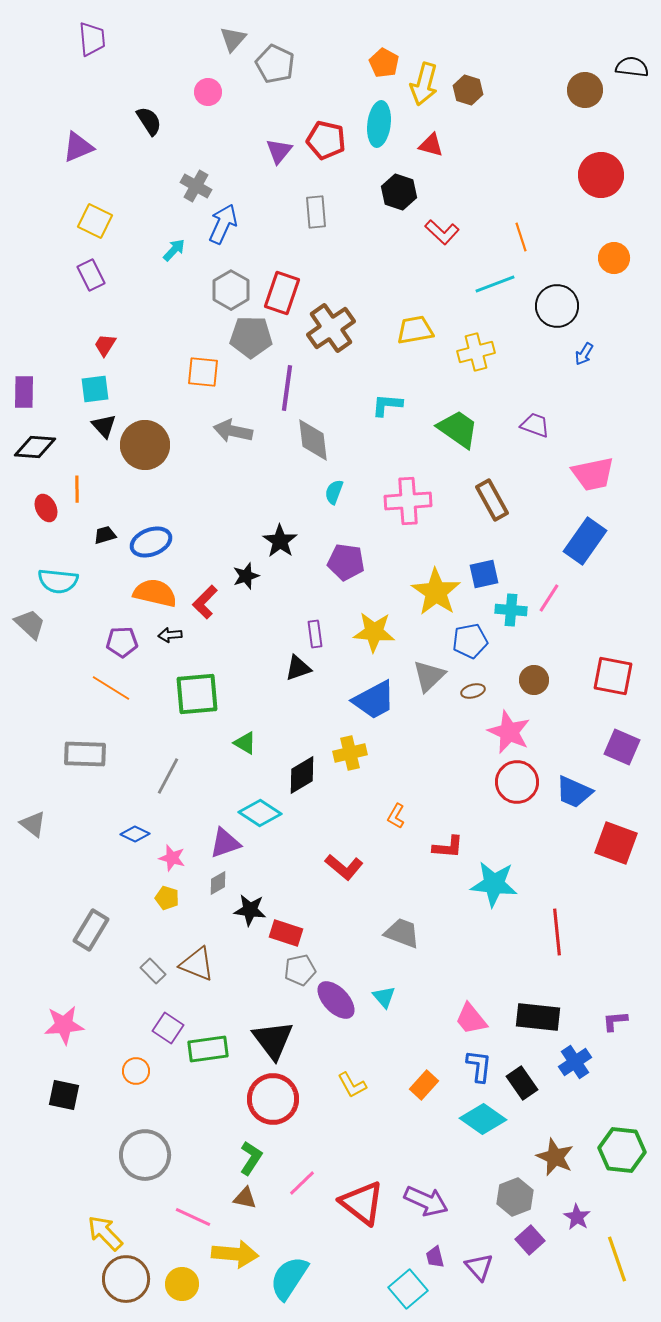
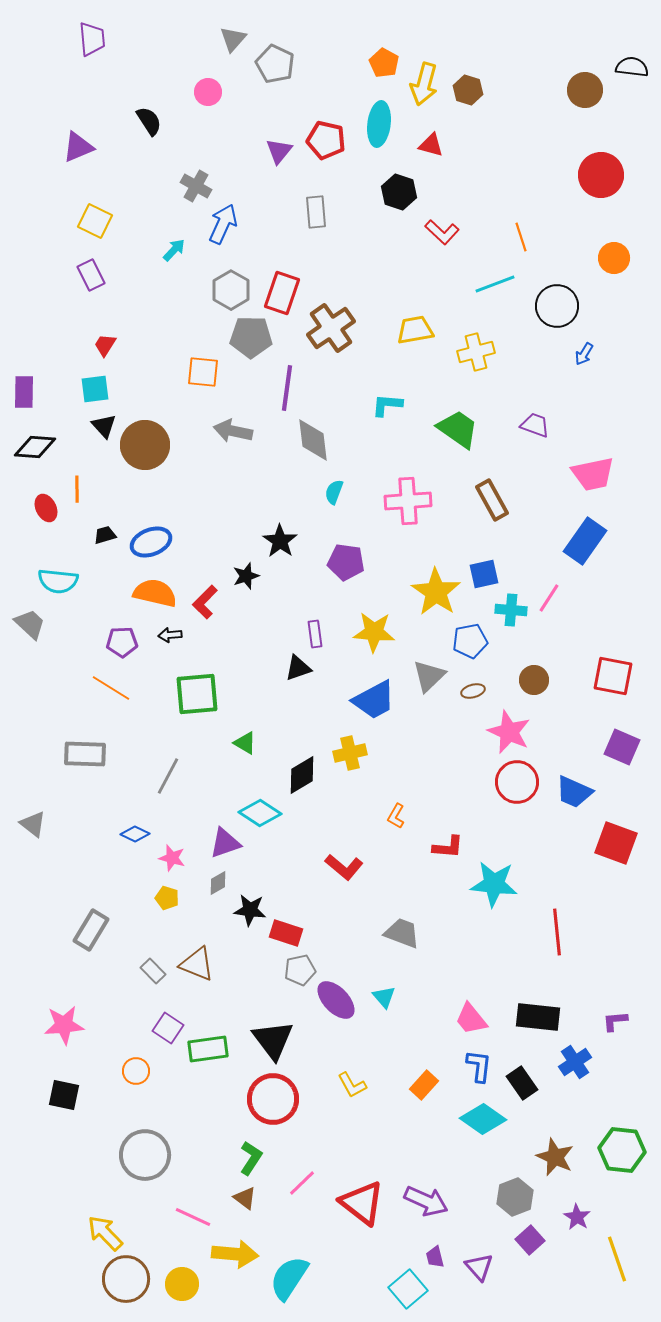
brown triangle at (245, 1198): rotated 25 degrees clockwise
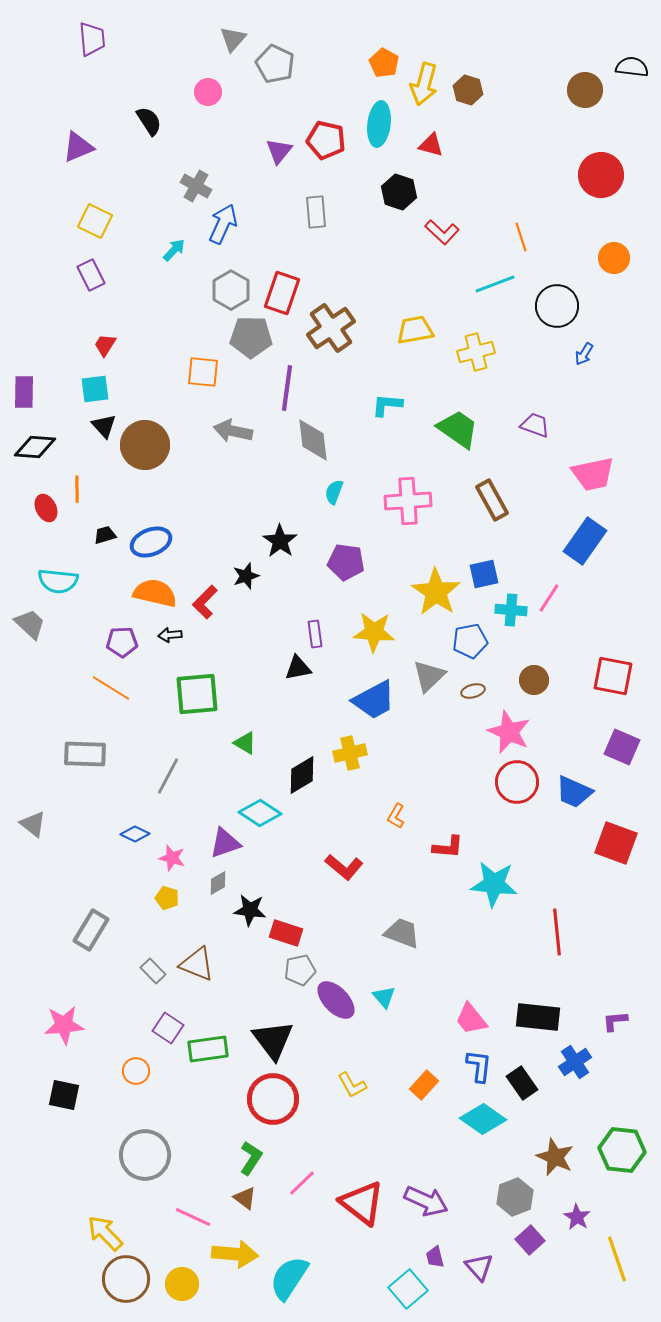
black triangle at (298, 668): rotated 8 degrees clockwise
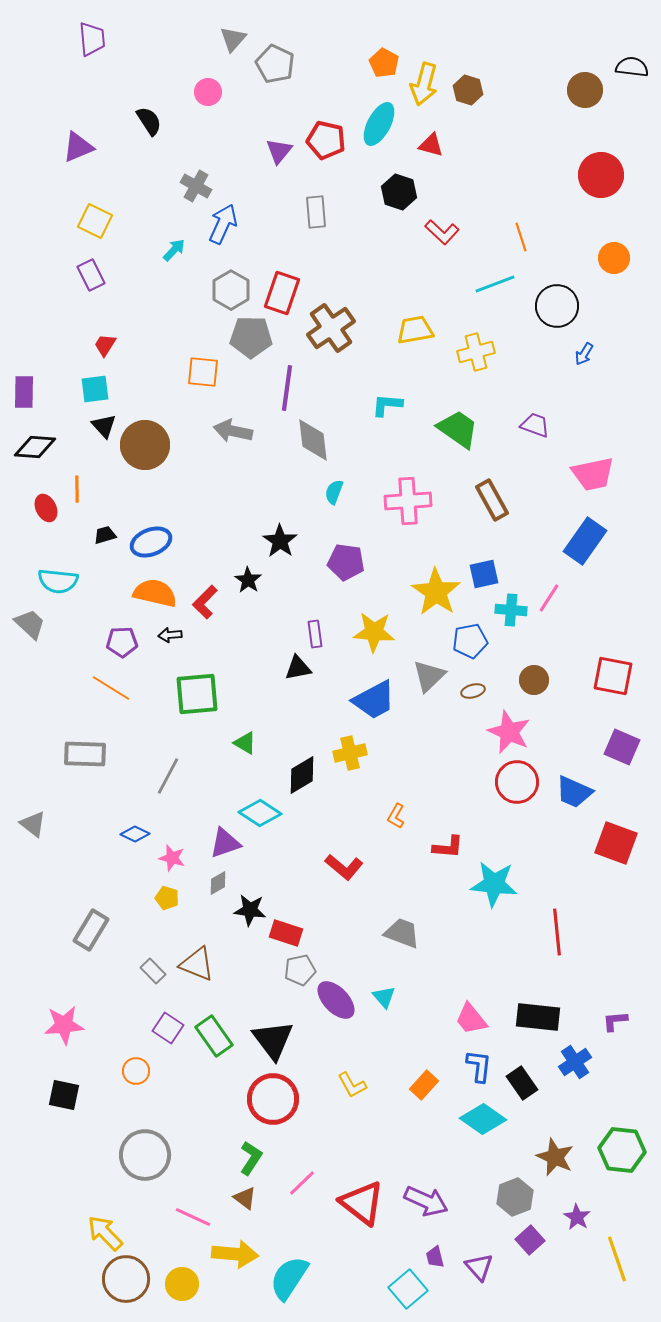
cyan ellipse at (379, 124): rotated 21 degrees clockwise
black star at (246, 576): moved 2 px right, 4 px down; rotated 20 degrees counterclockwise
green rectangle at (208, 1049): moved 6 px right, 13 px up; rotated 63 degrees clockwise
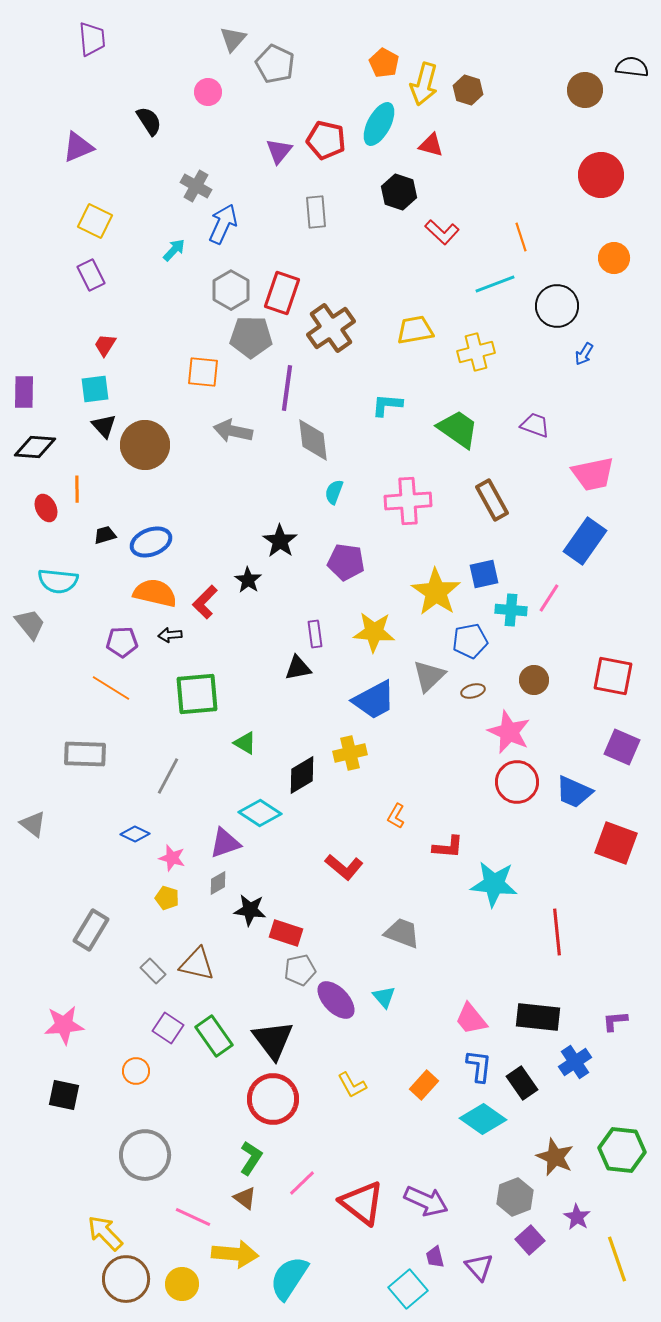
gray trapezoid at (30, 624): rotated 8 degrees clockwise
brown triangle at (197, 964): rotated 9 degrees counterclockwise
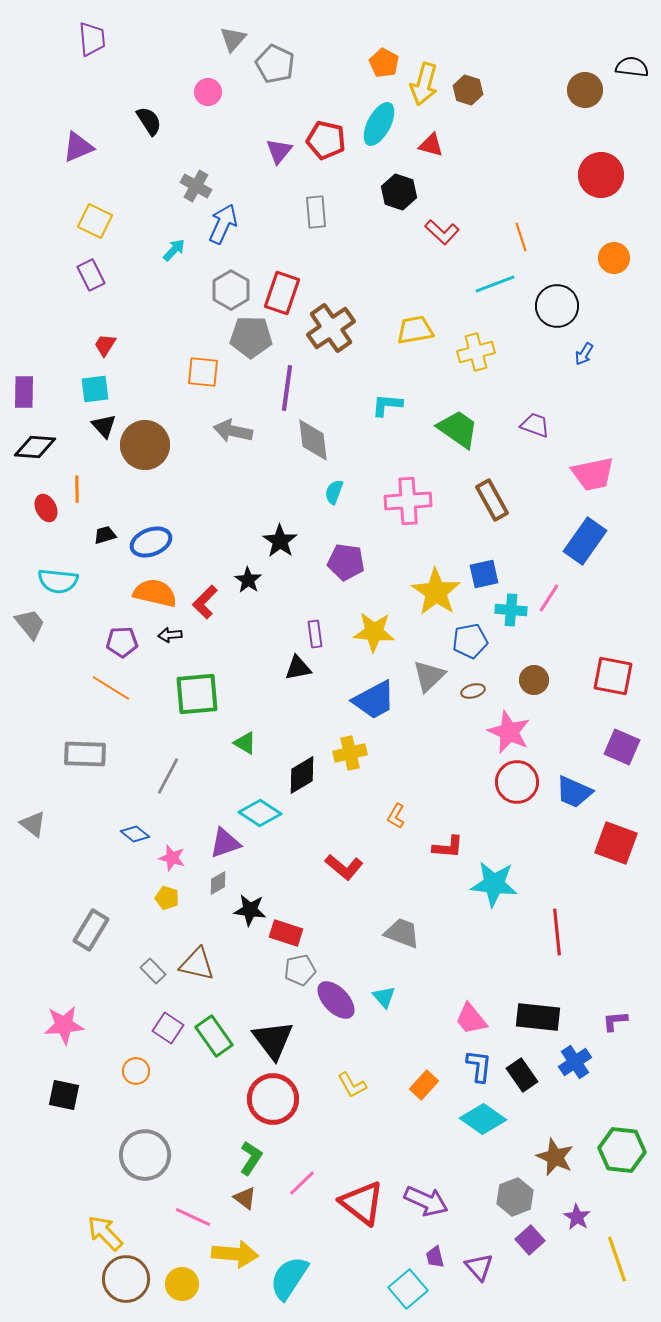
blue diamond at (135, 834): rotated 12 degrees clockwise
black rectangle at (522, 1083): moved 8 px up
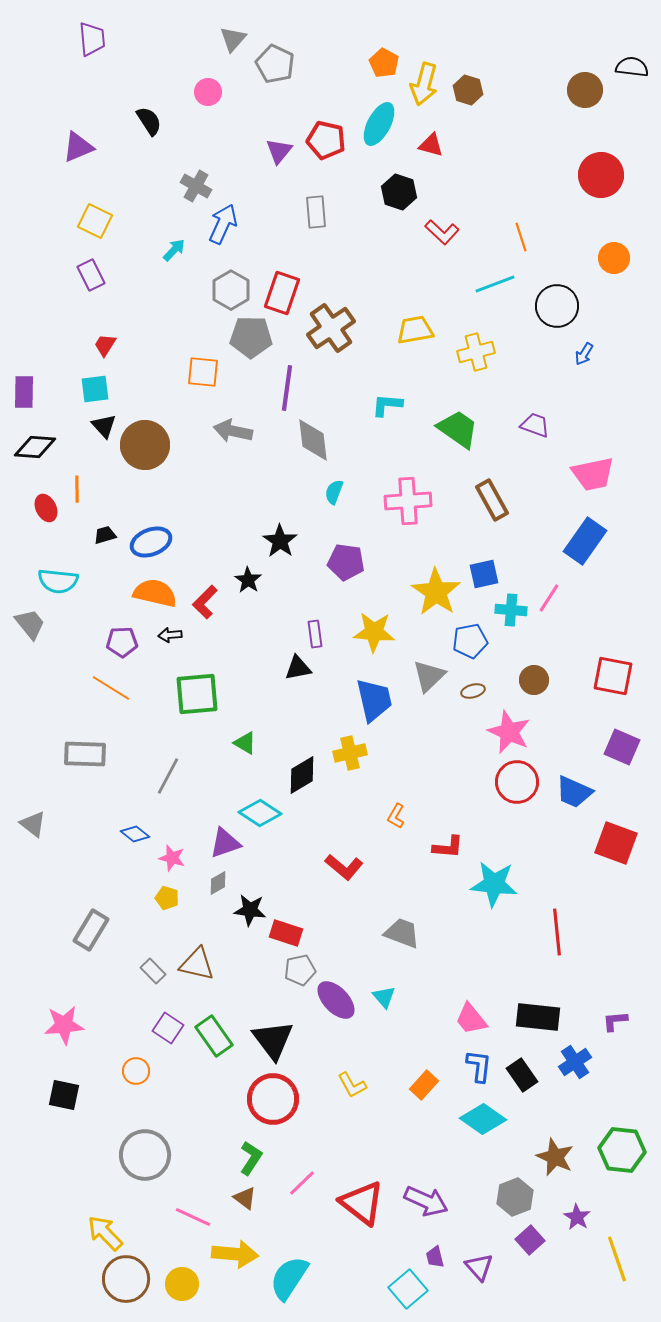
blue trapezoid at (374, 700): rotated 75 degrees counterclockwise
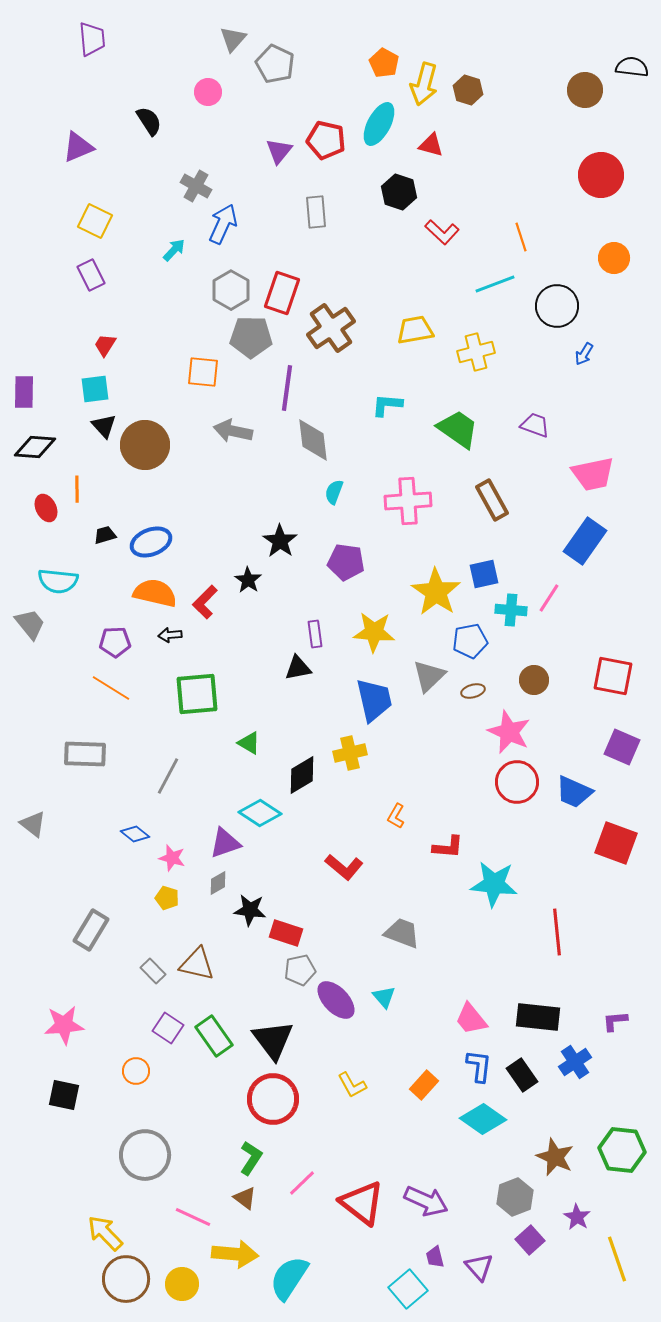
purple pentagon at (122, 642): moved 7 px left
green triangle at (245, 743): moved 4 px right
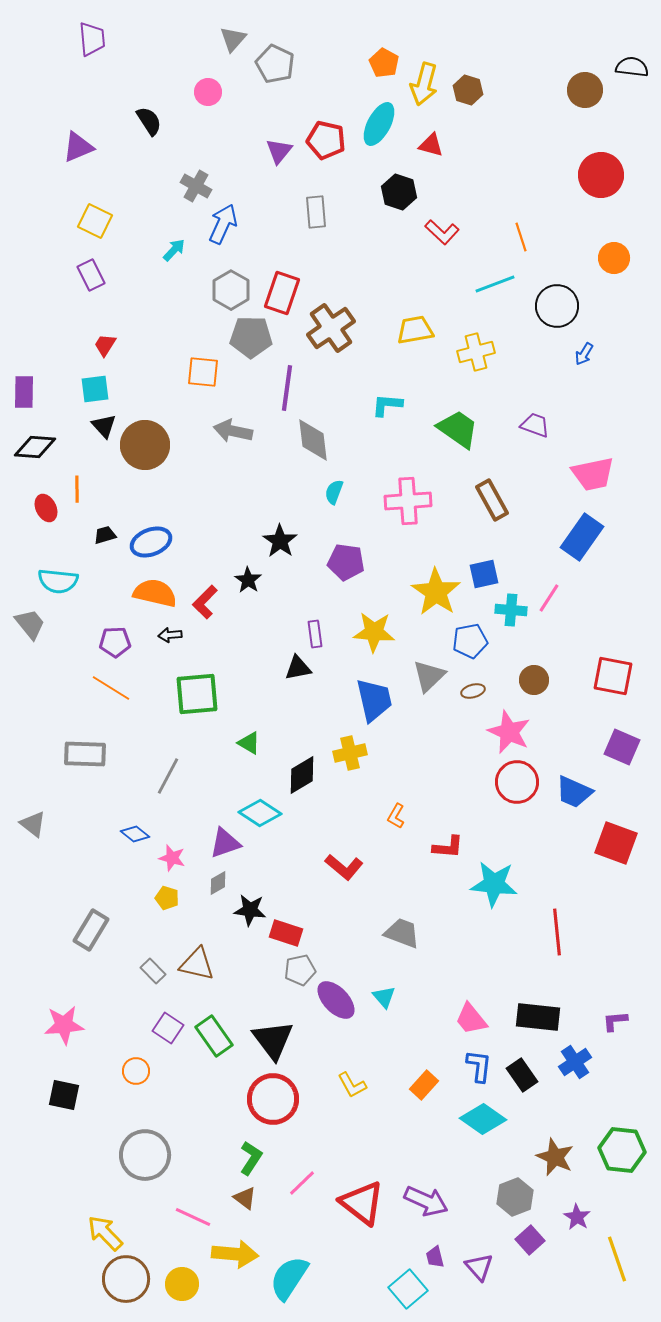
blue rectangle at (585, 541): moved 3 px left, 4 px up
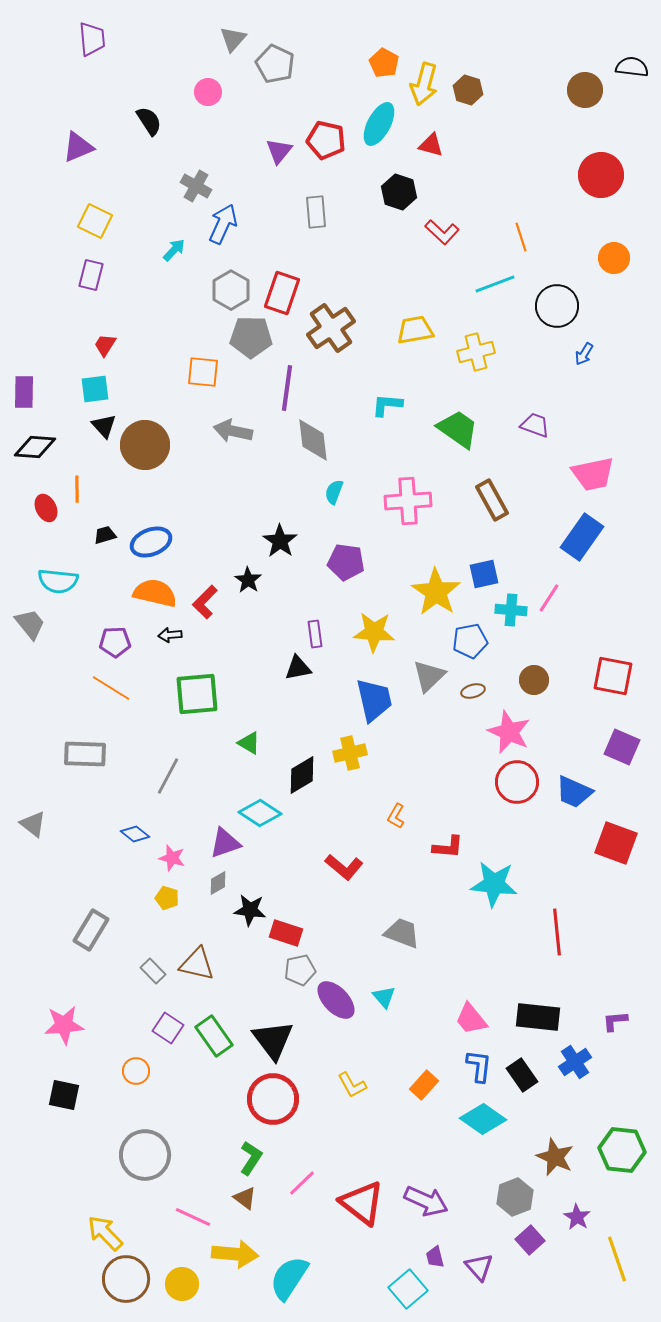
purple rectangle at (91, 275): rotated 40 degrees clockwise
